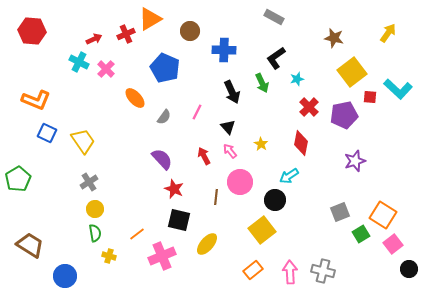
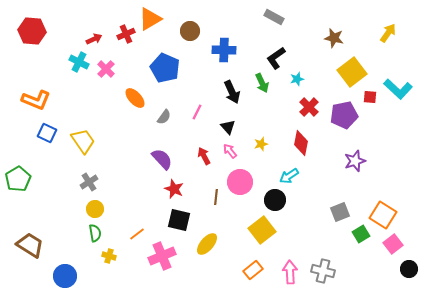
yellow star at (261, 144): rotated 24 degrees clockwise
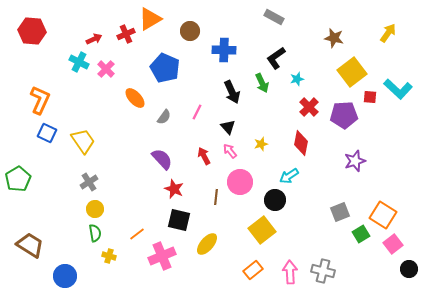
orange L-shape at (36, 100): moved 4 px right; rotated 88 degrees counterclockwise
purple pentagon at (344, 115): rotated 8 degrees clockwise
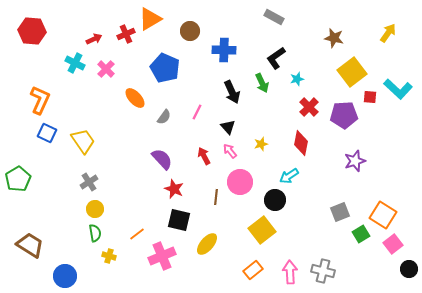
cyan cross at (79, 62): moved 4 px left, 1 px down
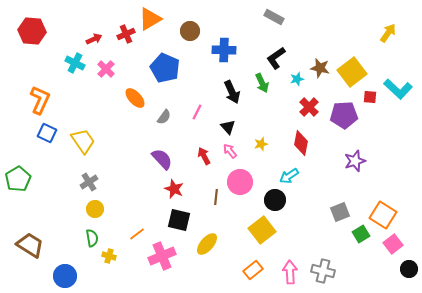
brown star at (334, 38): moved 14 px left, 30 px down
green semicircle at (95, 233): moved 3 px left, 5 px down
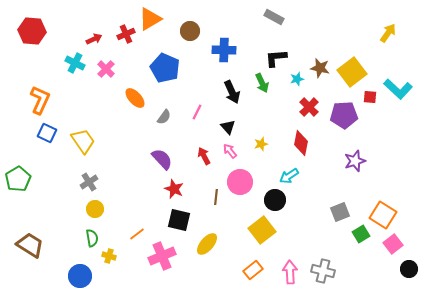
black L-shape at (276, 58): rotated 30 degrees clockwise
blue circle at (65, 276): moved 15 px right
